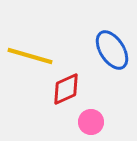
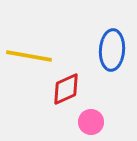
blue ellipse: rotated 36 degrees clockwise
yellow line: moved 1 px left; rotated 6 degrees counterclockwise
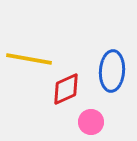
blue ellipse: moved 21 px down
yellow line: moved 3 px down
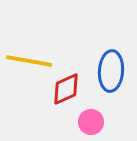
yellow line: moved 2 px down
blue ellipse: moved 1 px left
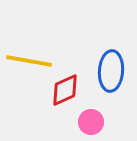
red diamond: moved 1 px left, 1 px down
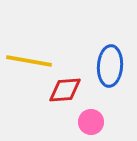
blue ellipse: moved 1 px left, 5 px up
red diamond: rotated 20 degrees clockwise
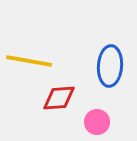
red diamond: moved 6 px left, 8 px down
pink circle: moved 6 px right
